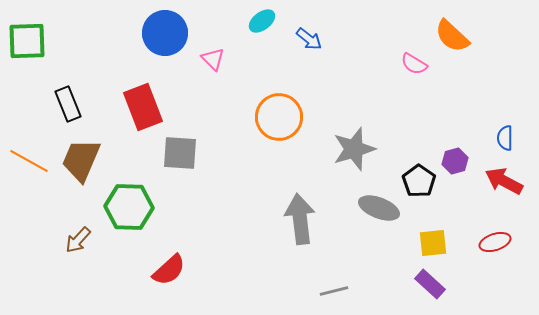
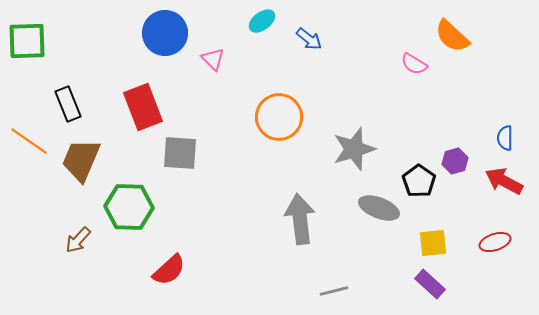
orange line: moved 20 px up; rotated 6 degrees clockwise
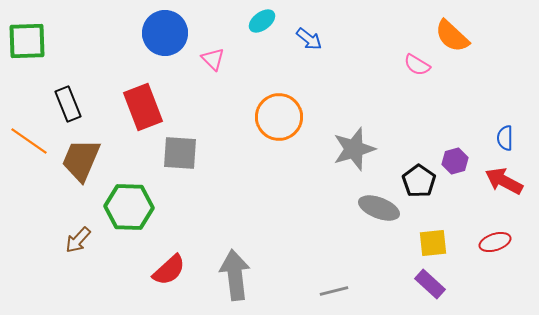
pink semicircle: moved 3 px right, 1 px down
gray arrow: moved 65 px left, 56 px down
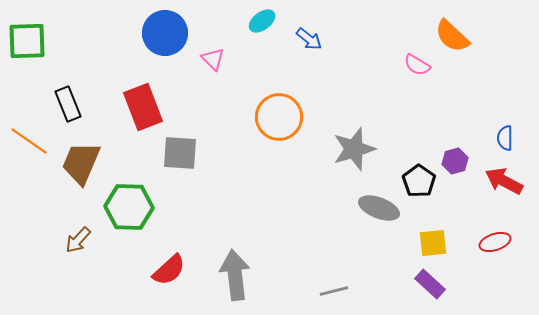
brown trapezoid: moved 3 px down
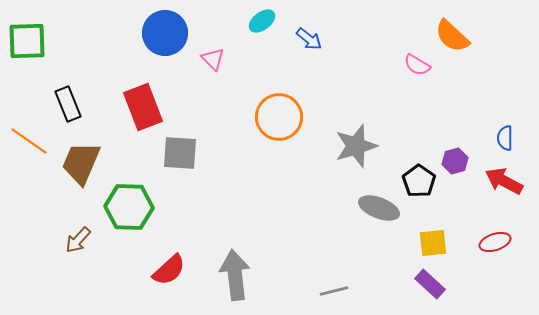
gray star: moved 2 px right, 3 px up
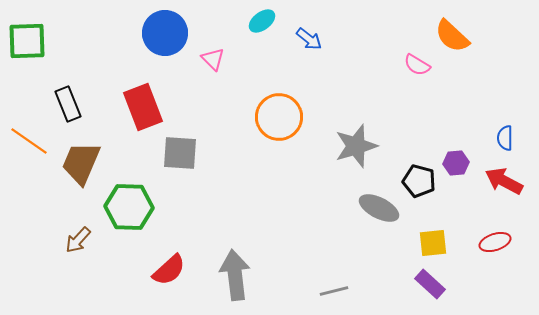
purple hexagon: moved 1 px right, 2 px down; rotated 10 degrees clockwise
black pentagon: rotated 20 degrees counterclockwise
gray ellipse: rotated 6 degrees clockwise
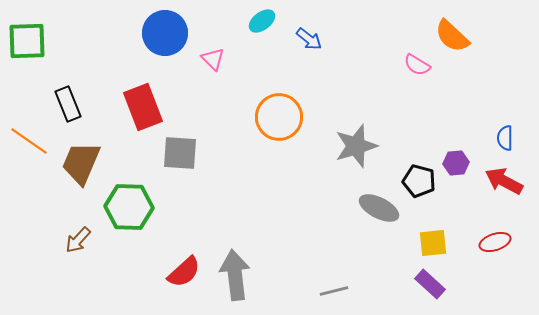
red semicircle: moved 15 px right, 2 px down
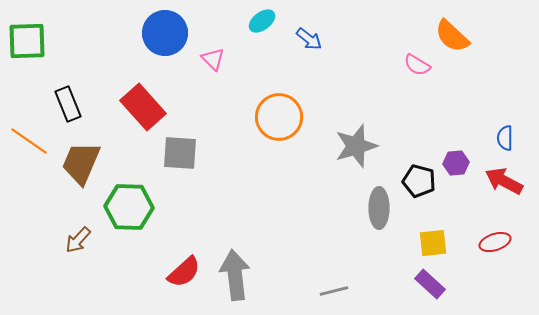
red rectangle: rotated 21 degrees counterclockwise
gray ellipse: rotated 63 degrees clockwise
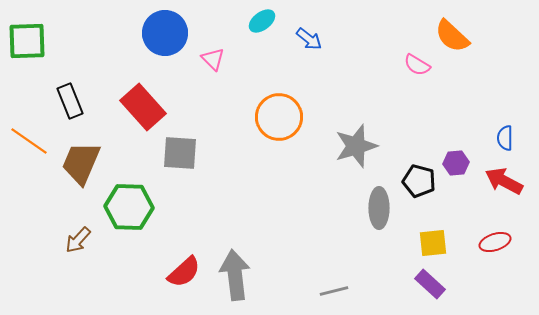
black rectangle: moved 2 px right, 3 px up
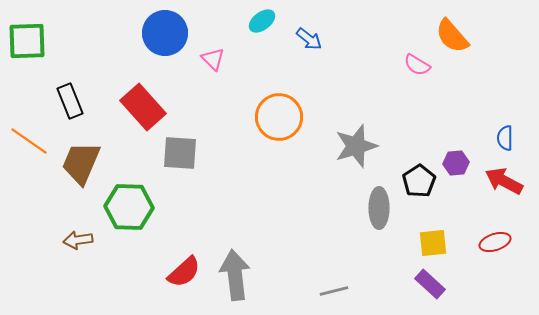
orange semicircle: rotated 6 degrees clockwise
black pentagon: rotated 24 degrees clockwise
brown arrow: rotated 40 degrees clockwise
